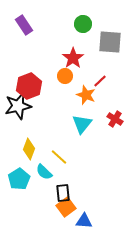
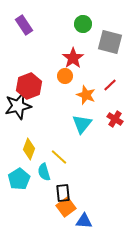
gray square: rotated 10 degrees clockwise
red line: moved 10 px right, 4 px down
cyan semicircle: rotated 30 degrees clockwise
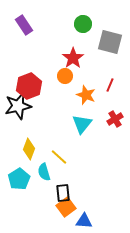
red line: rotated 24 degrees counterclockwise
red cross: rotated 28 degrees clockwise
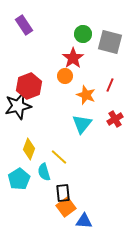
green circle: moved 10 px down
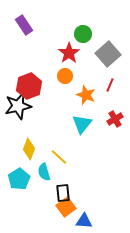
gray square: moved 2 px left, 12 px down; rotated 35 degrees clockwise
red star: moved 4 px left, 5 px up
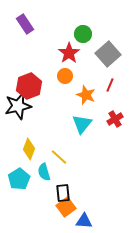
purple rectangle: moved 1 px right, 1 px up
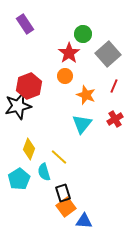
red line: moved 4 px right, 1 px down
black rectangle: rotated 12 degrees counterclockwise
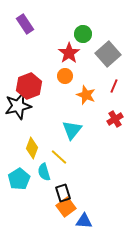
cyan triangle: moved 10 px left, 6 px down
yellow diamond: moved 3 px right, 1 px up
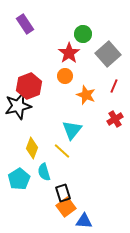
yellow line: moved 3 px right, 6 px up
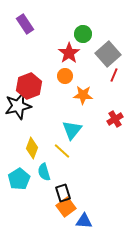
red line: moved 11 px up
orange star: moved 3 px left; rotated 18 degrees counterclockwise
